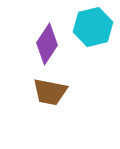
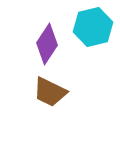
brown trapezoid: rotated 15 degrees clockwise
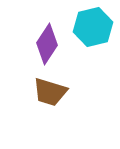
brown trapezoid: rotated 9 degrees counterclockwise
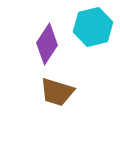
brown trapezoid: moved 7 px right
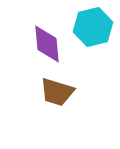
purple diamond: rotated 39 degrees counterclockwise
